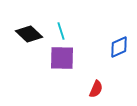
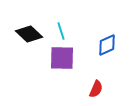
blue diamond: moved 12 px left, 2 px up
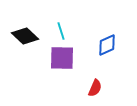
black diamond: moved 4 px left, 2 px down
red semicircle: moved 1 px left, 1 px up
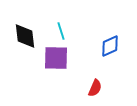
black diamond: rotated 40 degrees clockwise
blue diamond: moved 3 px right, 1 px down
purple square: moved 6 px left
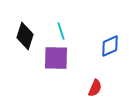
black diamond: rotated 24 degrees clockwise
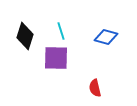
blue diamond: moved 4 px left, 9 px up; rotated 40 degrees clockwise
red semicircle: rotated 144 degrees clockwise
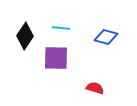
cyan line: moved 3 px up; rotated 66 degrees counterclockwise
black diamond: rotated 16 degrees clockwise
red semicircle: rotated 120 degrees clockwise
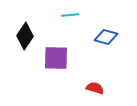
cyan line: moved 9 px right, 13 px up; rotated 12 degrees counterclockwise
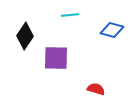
blue diamond: moved 6 px right, 7 px up
red semicircle: moved 1 px right, 1 px down
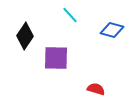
cyan line: rotated 54 degrees clockwise
